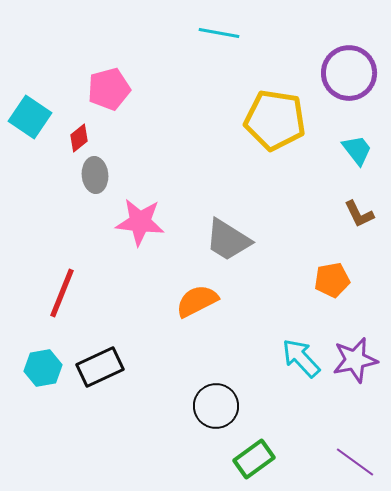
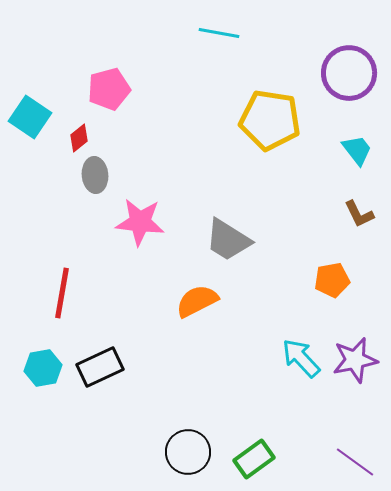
yellow pentagon: moved 5 px left
red line: rotated 12 degrees counterclockwise
black circle: moved 28 px left, 46 px down
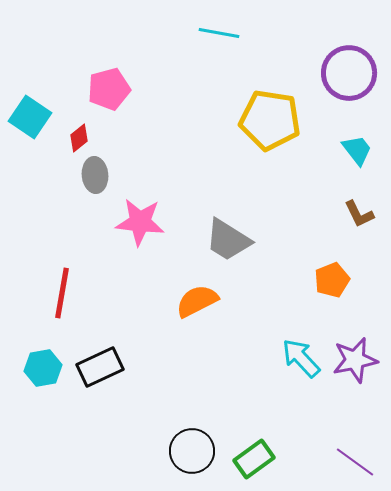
orange pentagon: rotated 12 degrees counterclockwise
black circle: moved 4 px right, 1 px up
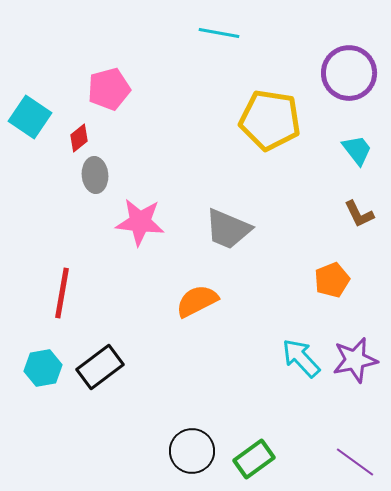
gray trapezoid: moved 11 px up; rotated 9 degrees counterclockwise
black rectangle: rotated 12 degrees counterclockwise
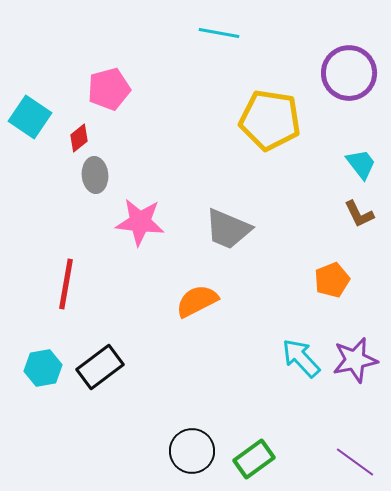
cyan trapezoid: moved 4 px right, 14 px down
red line: moved 4 px right, 9 px up
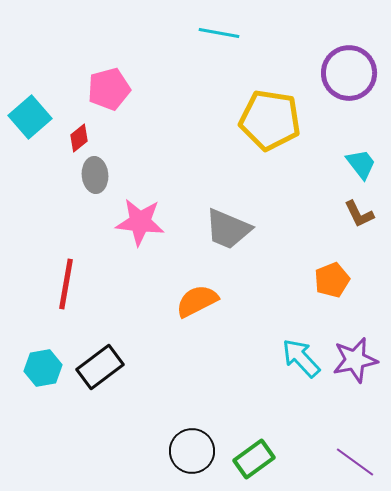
cyan square: rotated 15 degrees clockwise
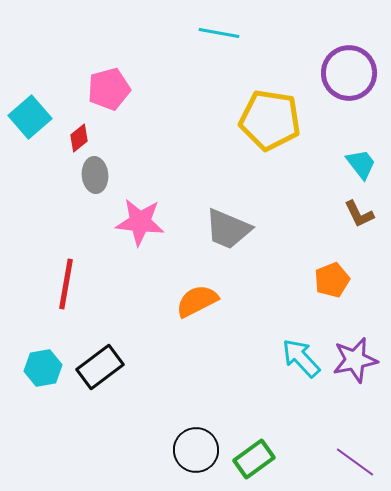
black circle: moved 4 px right, 1 px up
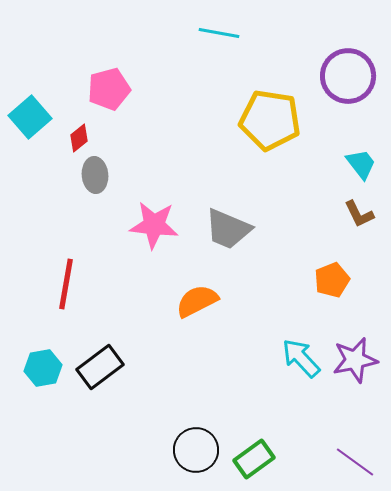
purple circle: moved 1 px left, 3 px down
pink star: moved 14 px right, 3 px down
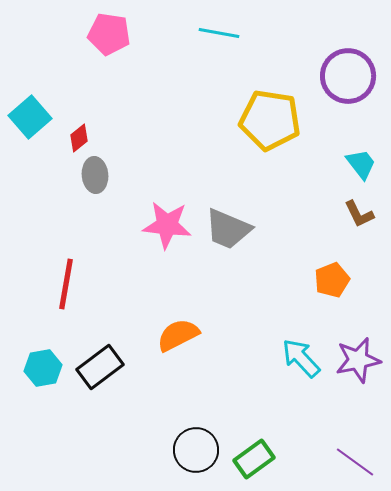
pink pentagon: moved 55 px up; rotated 24 degrees clockwise
pink star: moved 13 px right
orange semicircle: moved 19 px left, 34 px down
purple star: moved 3 px right
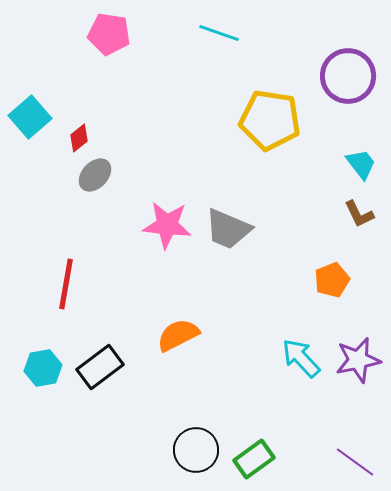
cyan line: rotated 9 degrees clockwise
gray ellipse: rotated 48 degrees clockwise
